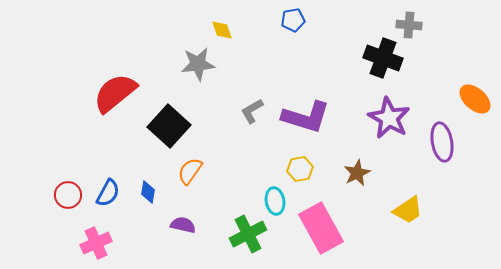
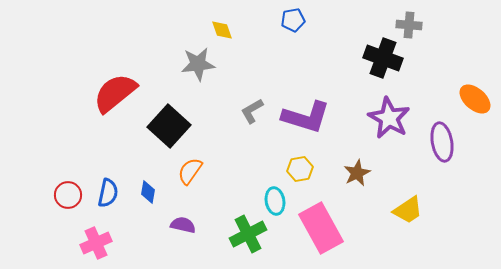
blue semicircle: rotated 16 degrees counterclockwise
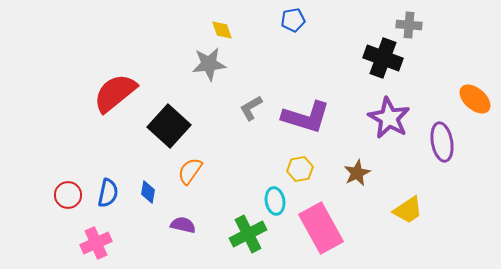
gray star: moved 11 px right
gray L-shape: moved 1 px left, 3 px up
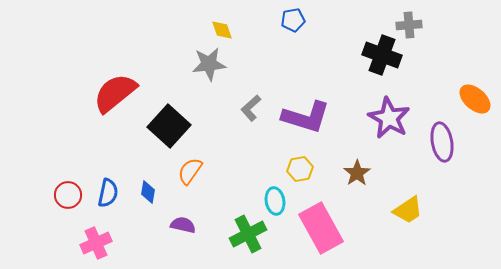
gray cross: rotated 10 degrees counterclockwise
black cross: moved 1 px left, 3 px up
gray L-shape: rotated 12 degrees counterclockwise
brown star: rotated 8 degrees counterclockwise
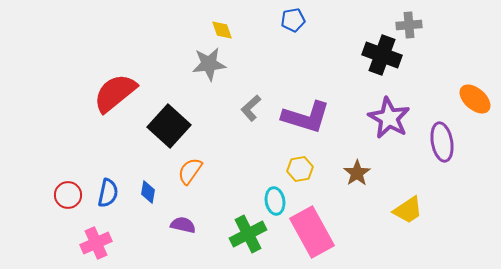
pink rectangle: moved 9 px left, 4 px down
